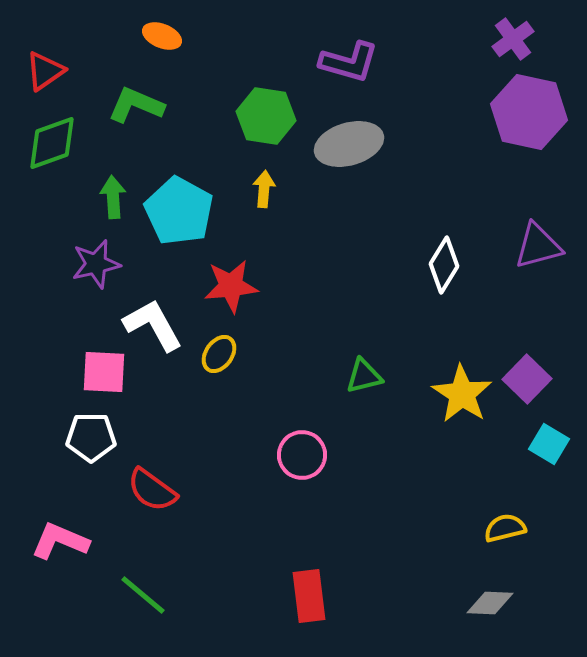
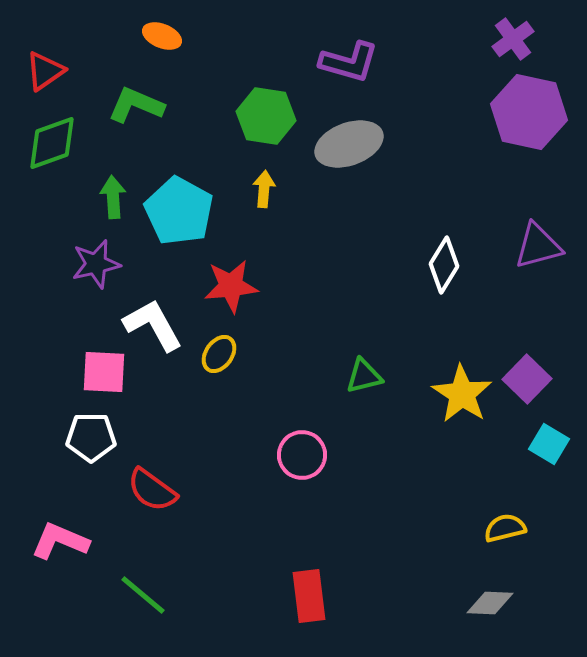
gray ellipse: rotated 4 degrees counterclockwise
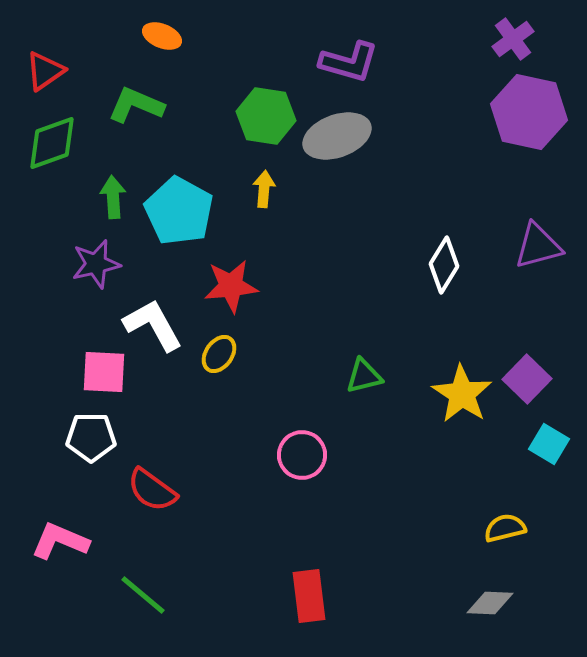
gray ellipse: moved 12 px left, 8 px up
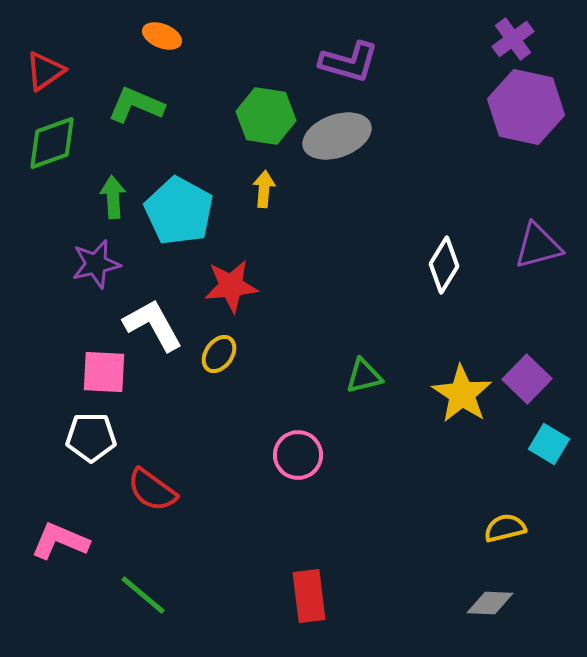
purple hexagon: moved 3 px left, 5 px up
pink circle: moved 4 px left
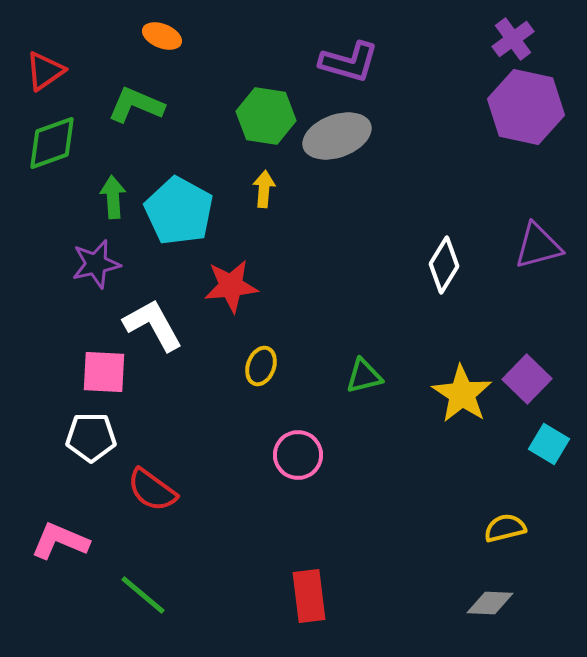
yellow ellipse: moved 42 px right, 12 px down; rotated 15 degrees counterclockwise
